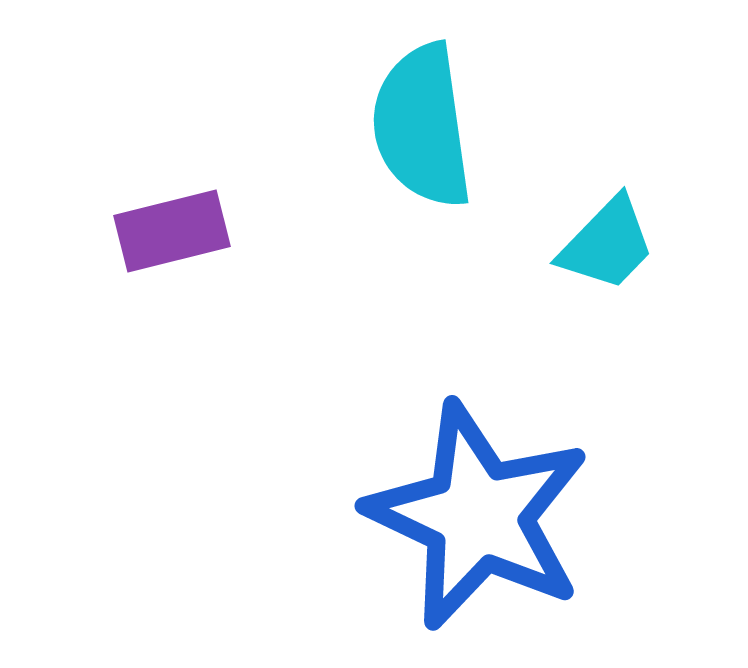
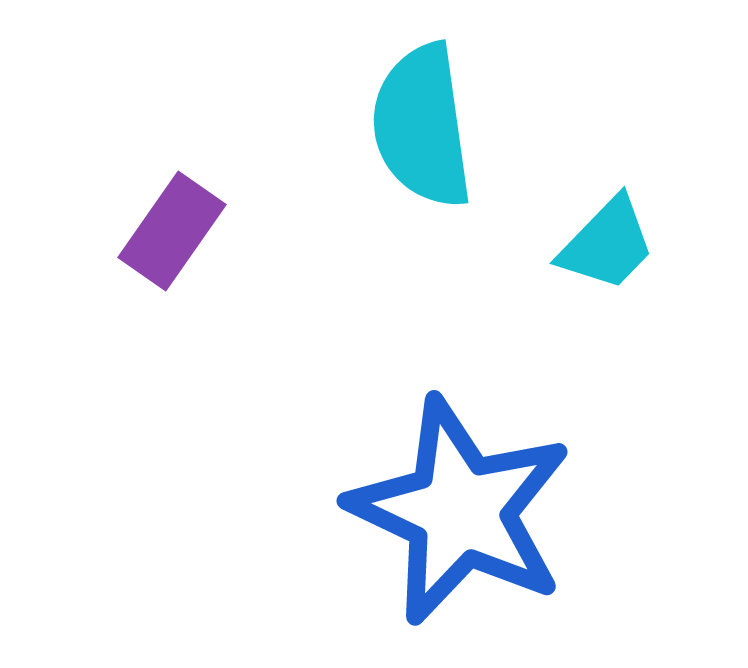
purple rectangle: rotated 41 degrees counterclockwise
blue star: moved 18 px left, 5 px up
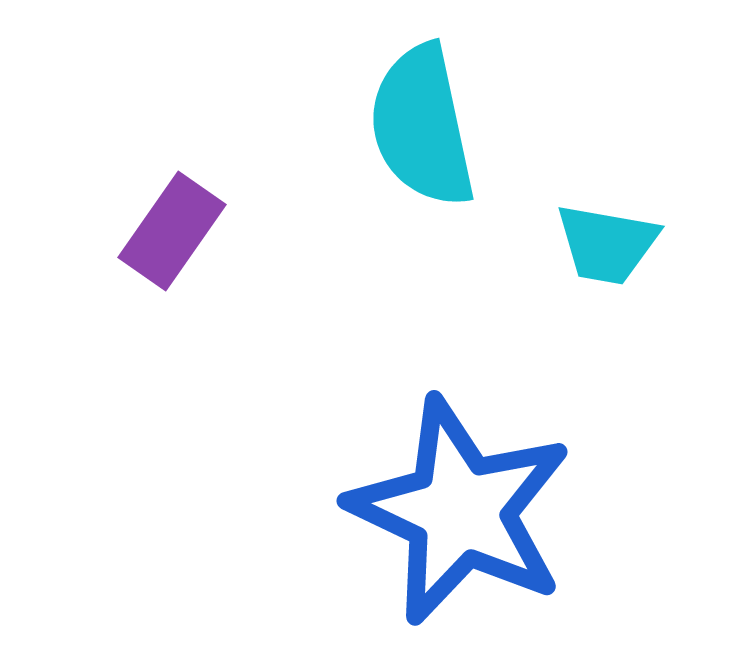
cyan semicircle: rotated 4 degrees counterclockwise
cyan trapezoid: rotated 56 degrees clockwise
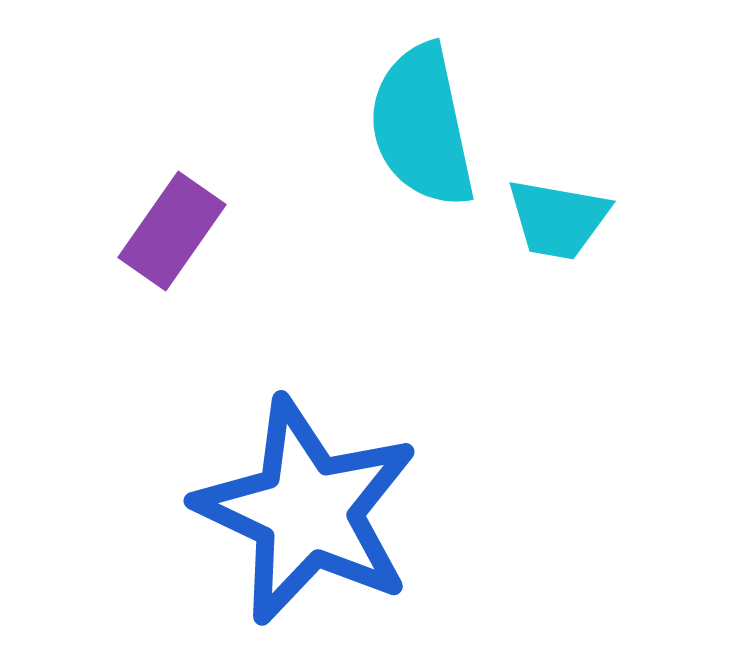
cyan trapezoid: moved 49 px left, 25 px up
blue star: moved 153 px left
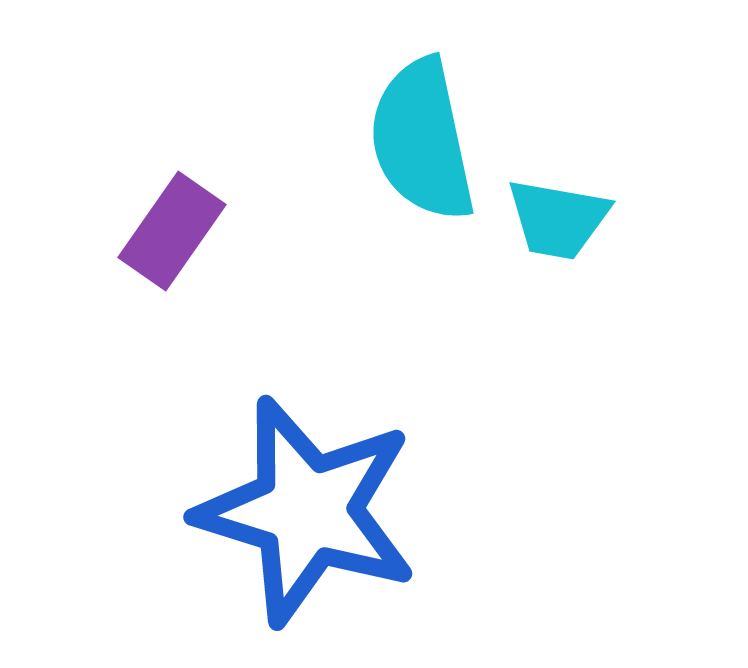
cyan semicircle: moved 14 px down
blue star: rotated 8 degrees counterclockwise
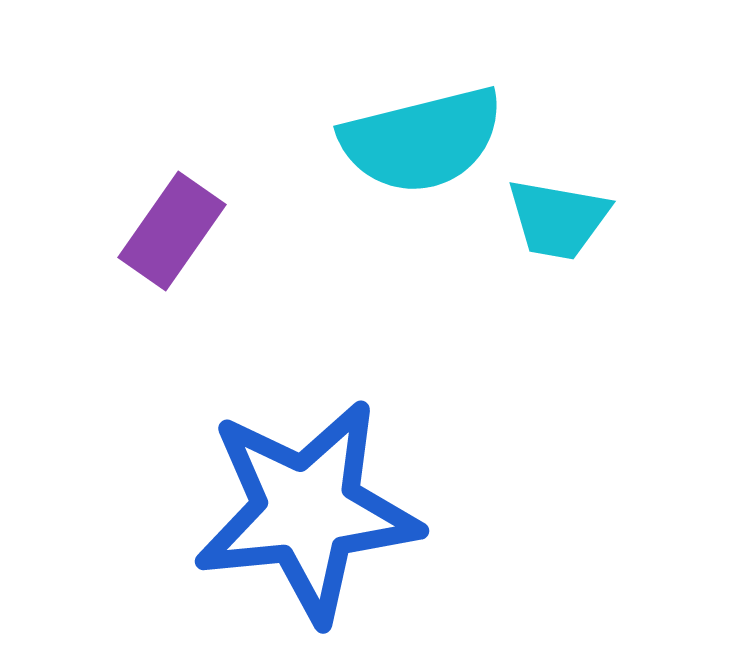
cyan semicircle: rotated 92 degrees counterclockwise
blue star: rotated 23 degrees counterclockwise
